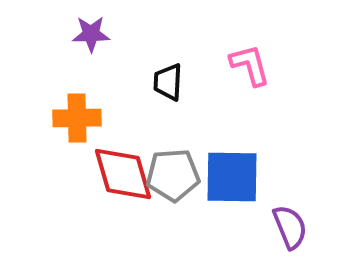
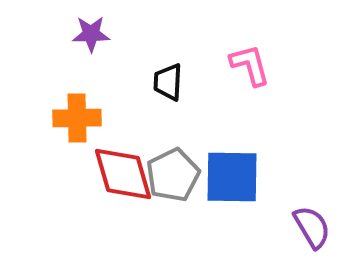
gray pentagon: rotated 22 degrees counterclockwise
purple semicircle: moved 22 px right; rotated 9 degrees counterclockwise
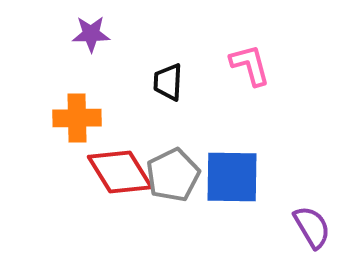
red diamond: moved 3 px left, 2 px up; rotated 16 degrees counterclockwise
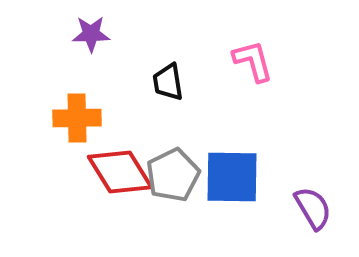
pink L-shape: moved 3 px right, 4 px up
black trapezoid: rotated 12 degrees counterclockwise
purple semicircle: moved 1 px right, 19 px up
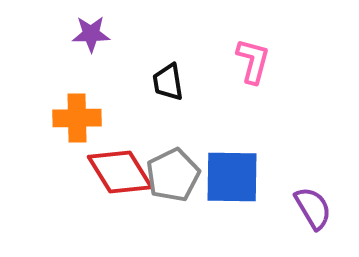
pink L-shape: rotated 30 degrees clockwise
